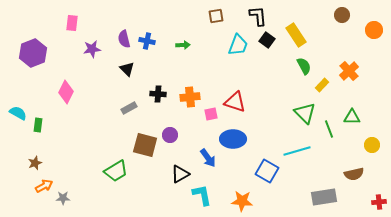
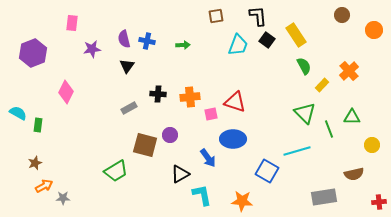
black triangle at (127, 69): moved 3 px up; rotated 21 degrees clockwise
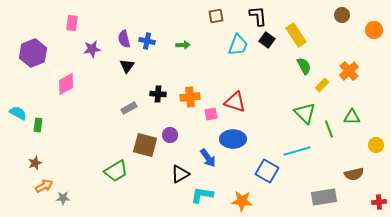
pink diamond at (66, 92): moved 8 px up; rotated 35 degrees clockwise
yellow circle at (372, 145): moved 4 px right
cyan L-shape at (202, 195): rotated 70 degrees counterclockwise
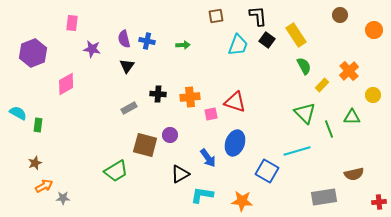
brown circle at (342, 15): moved 2 px left
purple star at (92, 49): rotated 18 degrees clockwise
blue ellipse at (233, 139): moved 2 px right, 4 px down; rotated 70 degrees counterclockwise
yellow circle at (376, 145): moved 3 px left, 50 px up
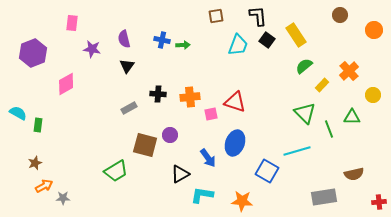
blue cross at (147, 41): moved 15 px right, 1 px up
green semicircle at (304, 66): rotated 102 degrees counterclockwise
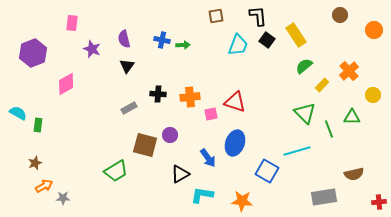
purple star at (92, 49): rotated 12 degrees clockwise
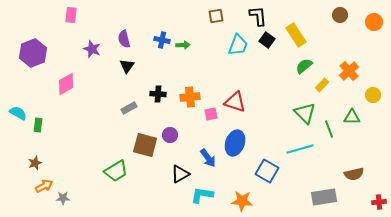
pink rectangle at (72, 23): moved 1 px left, 8 px up
orange circle at (374, 30): moved 8 px up
cyan line at (297, 151): moved 3 px right, 2 px up
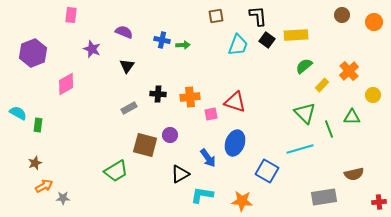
brown circle at (340, 15): moved 2 px right
yellow rectangle at (296, 35): rotated 60 degrees counterclockwise
purple semicircle at (124, 39): moved 7 px up; rotated 126 degrees clockwise
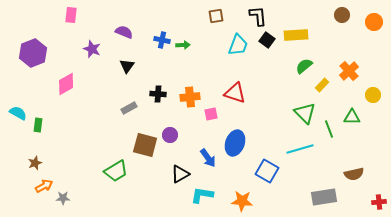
red triangle at (235, 102): moved 9 px up
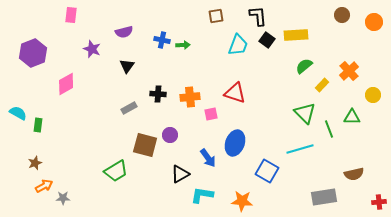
purple semicircle at (124, 32): rotated 144 degrees clockwise
